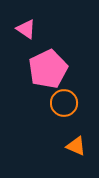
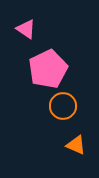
orange circle: moved 1 px left, 3 px down
orange triangle: moved 1 px up
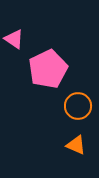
pink triangle: moved 12 px left, 10 px down
orange circle: moved 15 px right
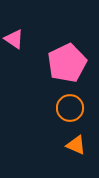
pink pentagon: moved 19 px right, 6 px up
orange circle: moved 8 px left, 2 px down
